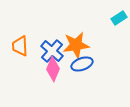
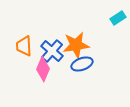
cyan rectangle: moved 1 px left
orange trapezoid: moved 4 px right
pink diamond: moved 10 px left
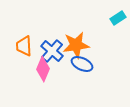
blue ellipse: rotated 45 degrees clockwise
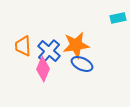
cyan rectangle: rotated 21 degrees clockwise
orange trapezoid: moved 1 px left
blue cross: moved 3 px left
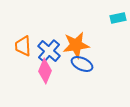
pink diamond: moved 2 px right, 2 px down
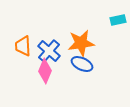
cyan rectangle: moved 2 px down
orange star: moved 5 px right, 2 px up
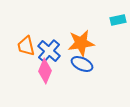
orange trapezoid: moved 3 px right; rotated 10 degrees counterclockwise
